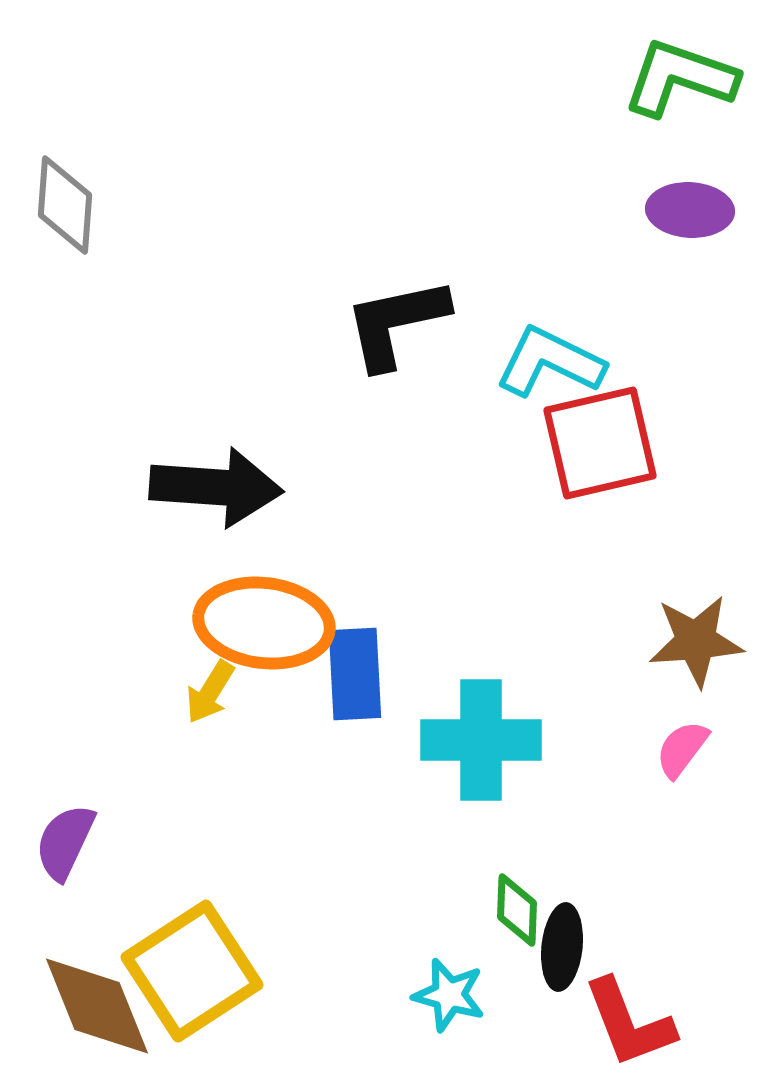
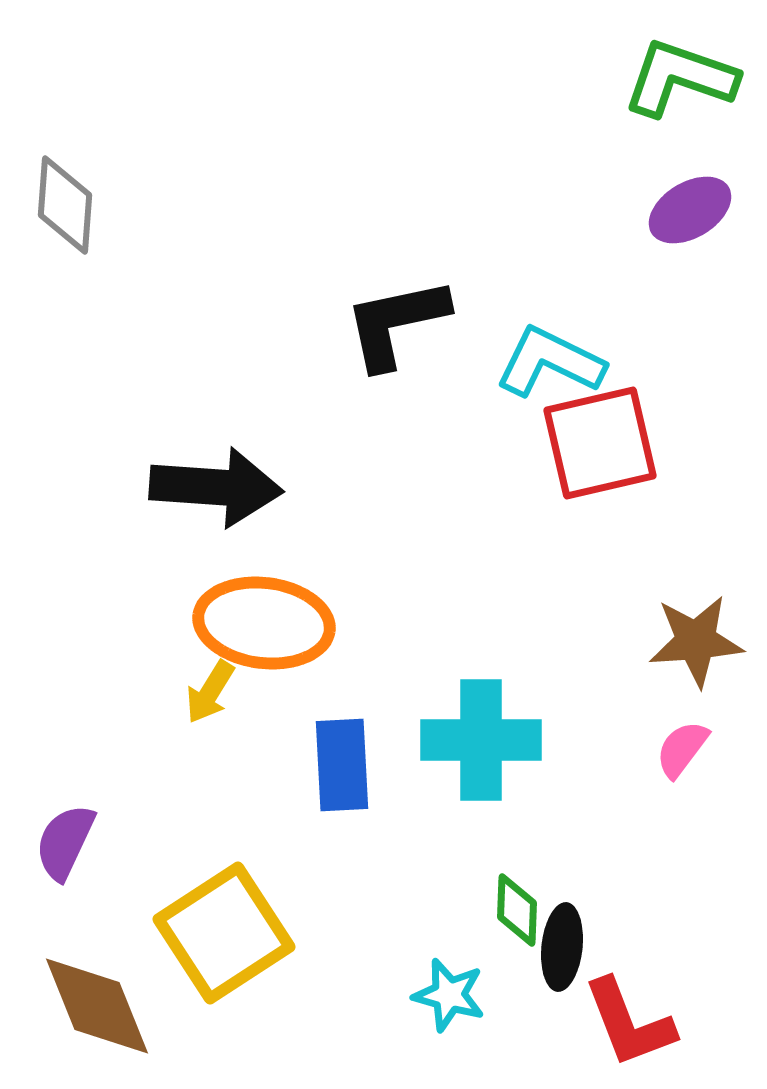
purple ellipse: rotated 34 degrees counterclockwise
blue rectangle: moved 13 px left, 91 px down
yellow square: moved 32 px right, 38 px up
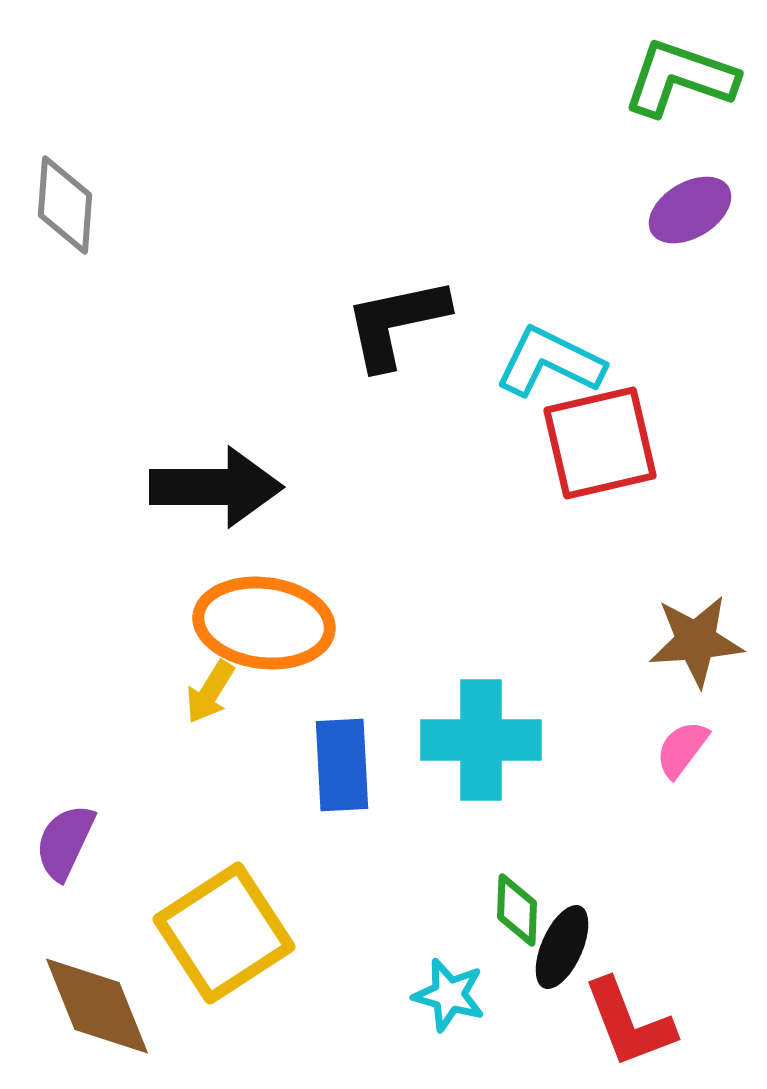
black arrow: rotated 4 degrees counterclockwise
black ellipse: rotated 18 degrees clockwise
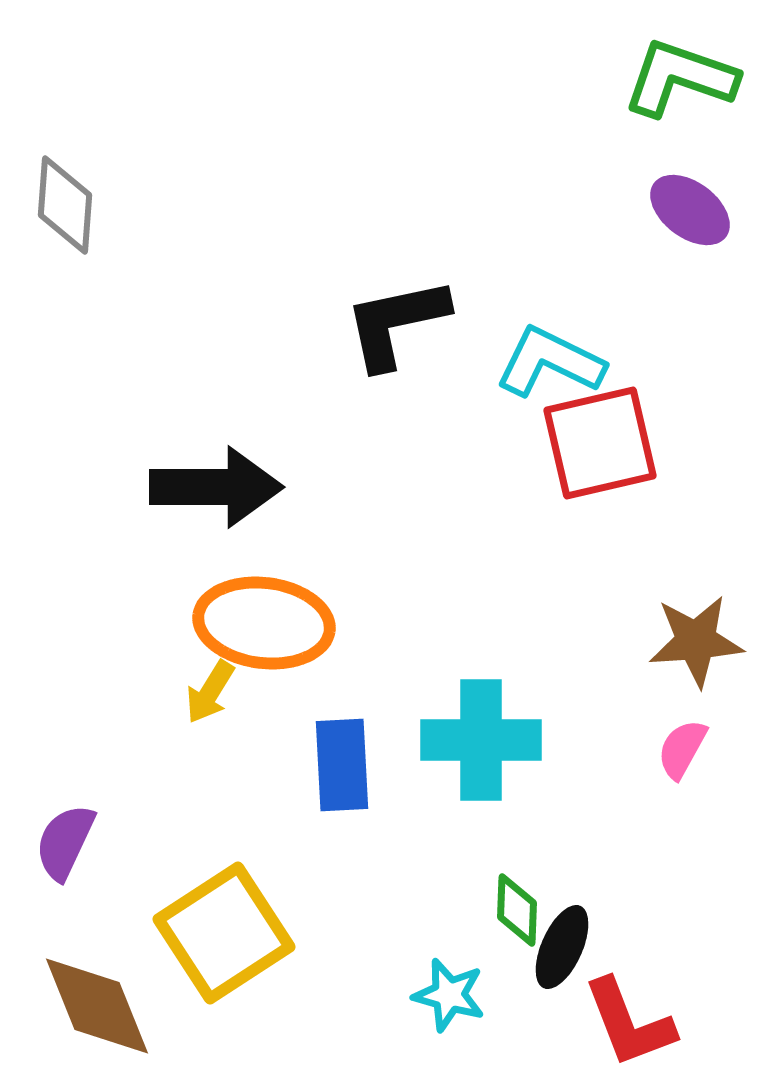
purple ellipse: rotated 68 degrees clockwise
pink semicircle: rotated 8 degrees counterclockwise
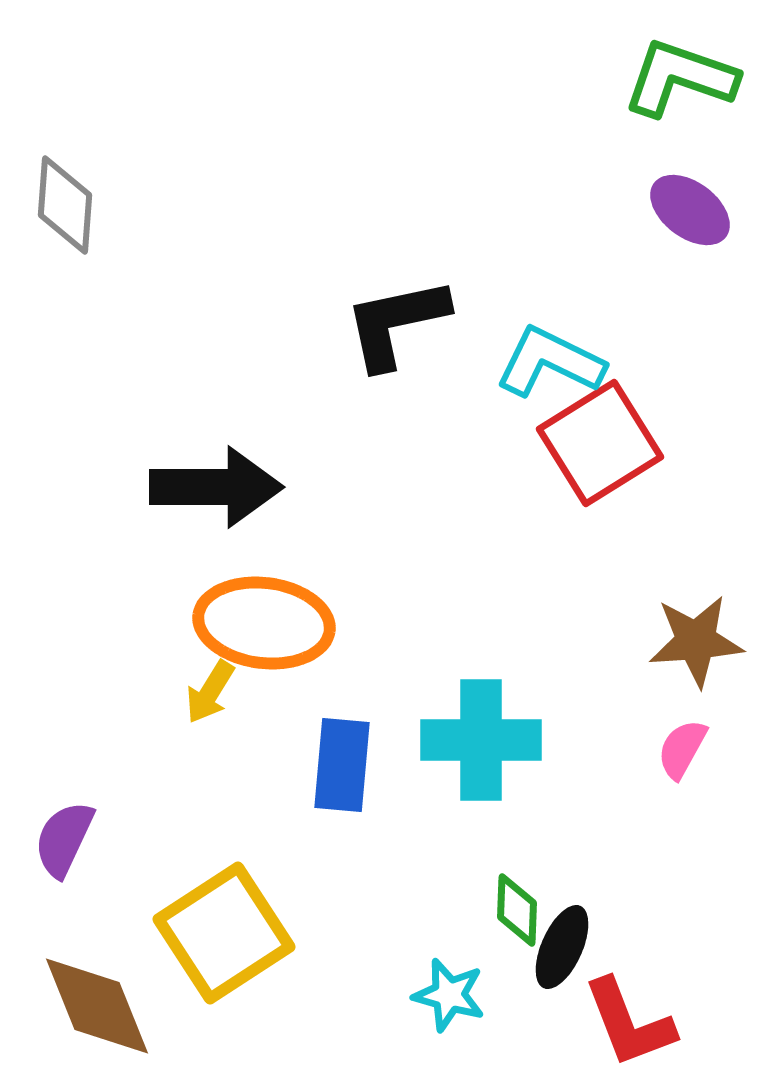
red square: rotated 19 degrees counterclockwise
blue rectangle: rotated 8 degrees clockwise
purple semicircle: moved 1 px left, 3 px up
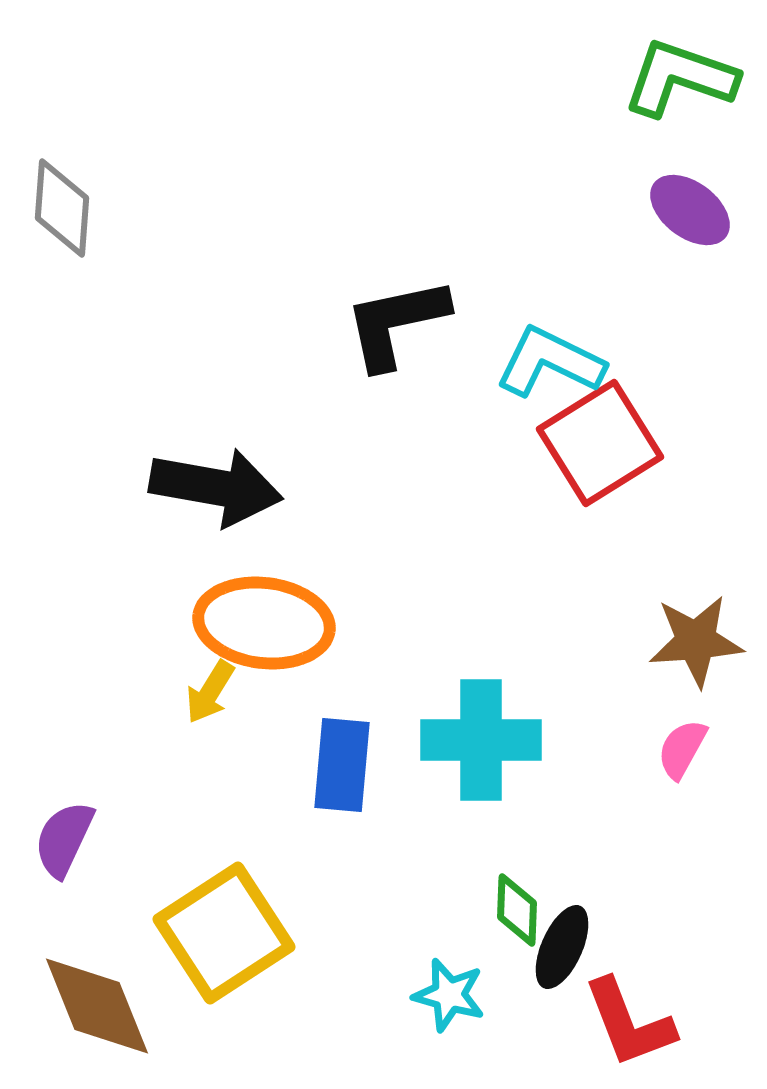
gray diamond: moved 3 px left, 3 px down
black arrow: rotated 10 degrees clockwise
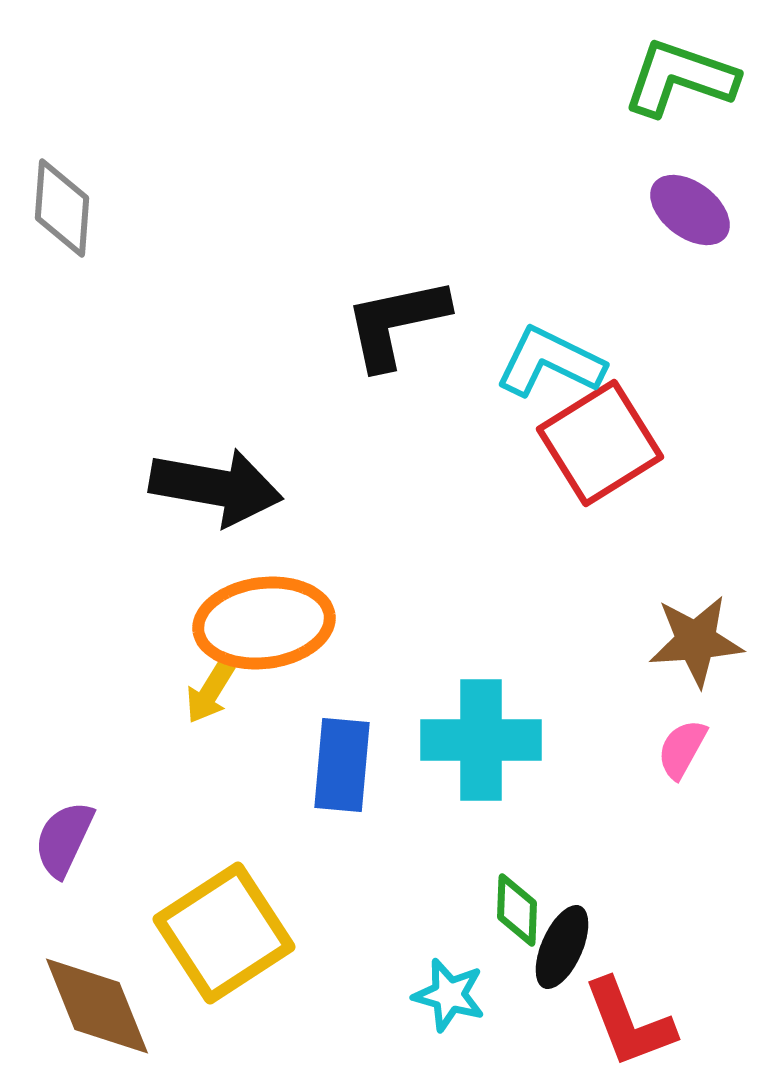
orange ellipse: rotated 14 degrees counterclockwise
